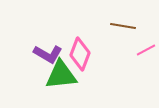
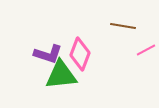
purple L-shape: rotated 12 degrees counterclockwise
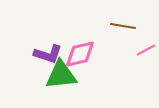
pink diamond: rotated 56 degrees clockwise
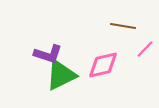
pink line: moved 1 px left, 1 px up; rotated 18 degrees counterclockwise
pink diamond: moved 23 px right, 11 px down
green triangle: rotated 20 degrees counterclockwise
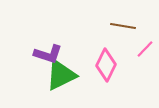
pink diamond: moved 3 px right; rotated 52 degrees counterclockwise
